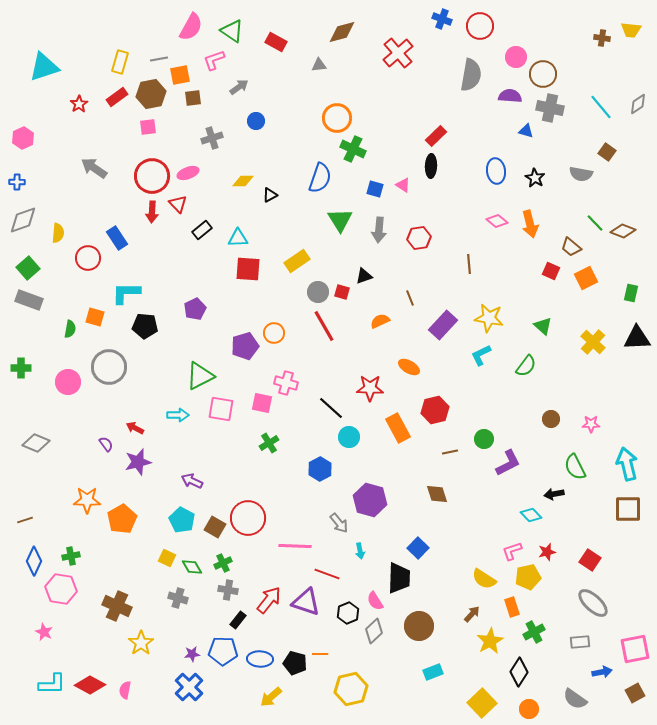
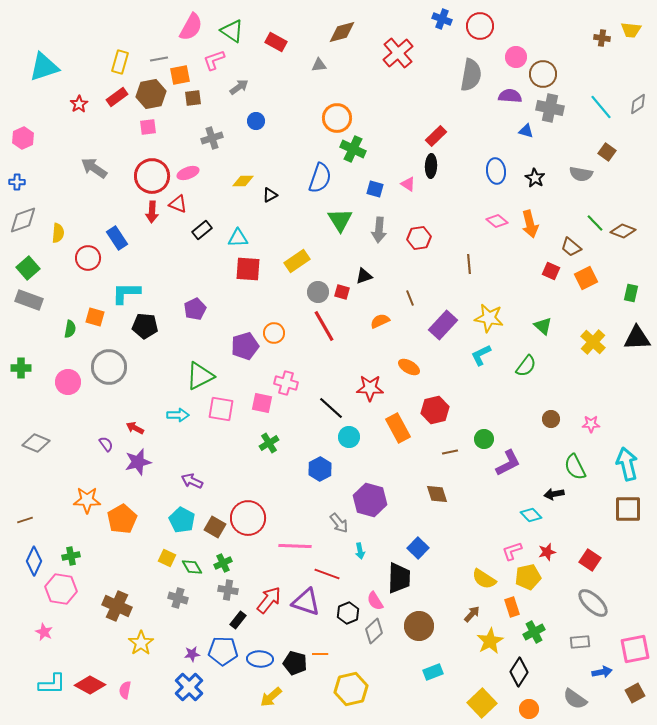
pink triangle at (403, 185): moved 5 px right, 1 px up
red triangle at (178, 204): rotated 24 degrees counterclockwise
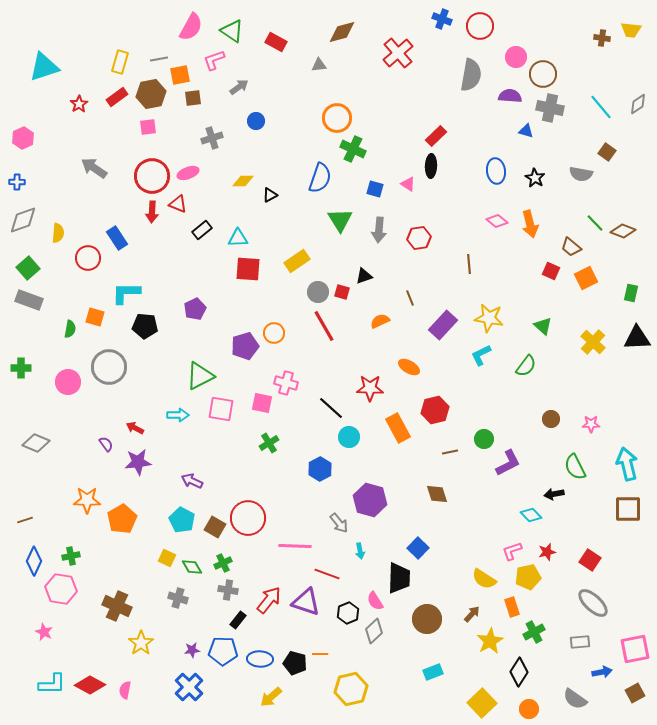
purple star at (138, 462): rotated 8 degrees clockwise
brown circle at (419, 626): moved 8 px right, 7 px up
purple star at (192, 654): moved 4 px up
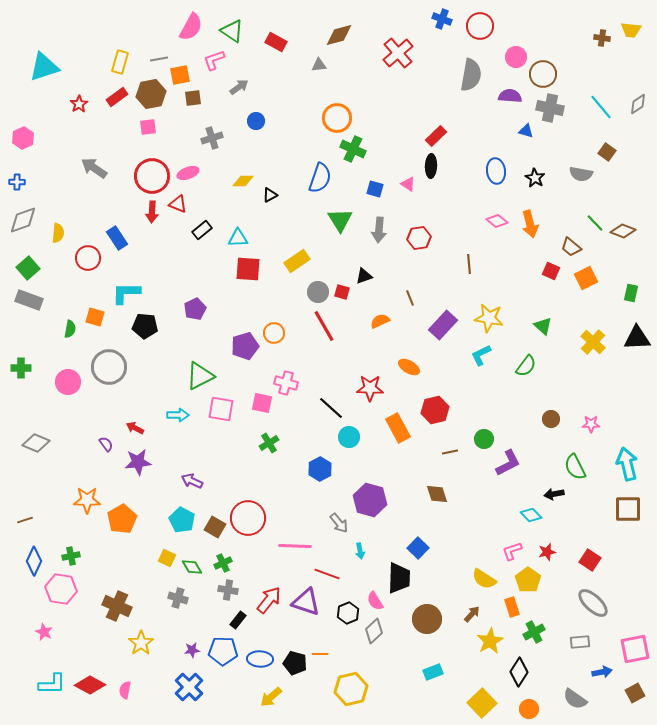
brown diamond at (342, 32): moved 3 px left, 3 px down
yellow pentagon at (528, 577): moved 3 px down; rotated 25 degrees counterclockwise
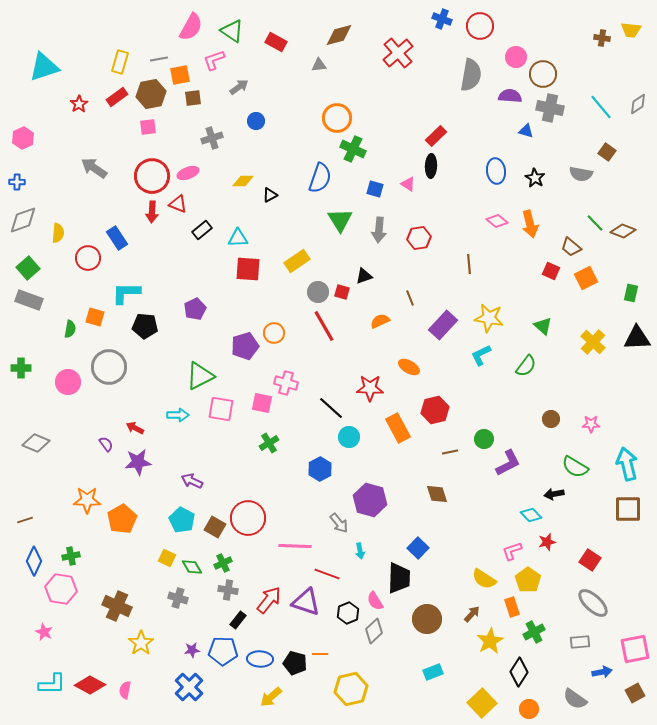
green semicircle at (575, 467): rotated 32 degrees counterclockwise
red star at (547, 552): moved 10 px up
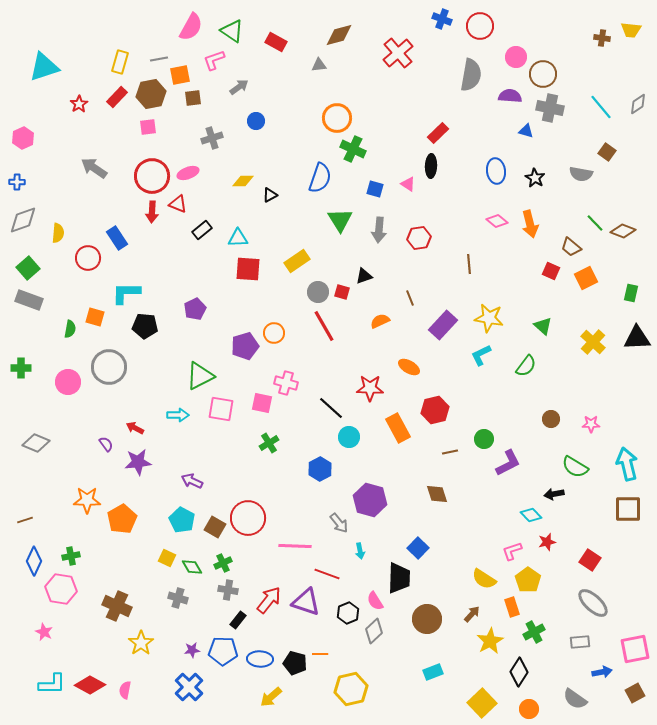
red rectangle at (117, 97): rotated 10 degrees counterclockwise
red rectangle at (436, 136): moved 2 px right, 3 px up
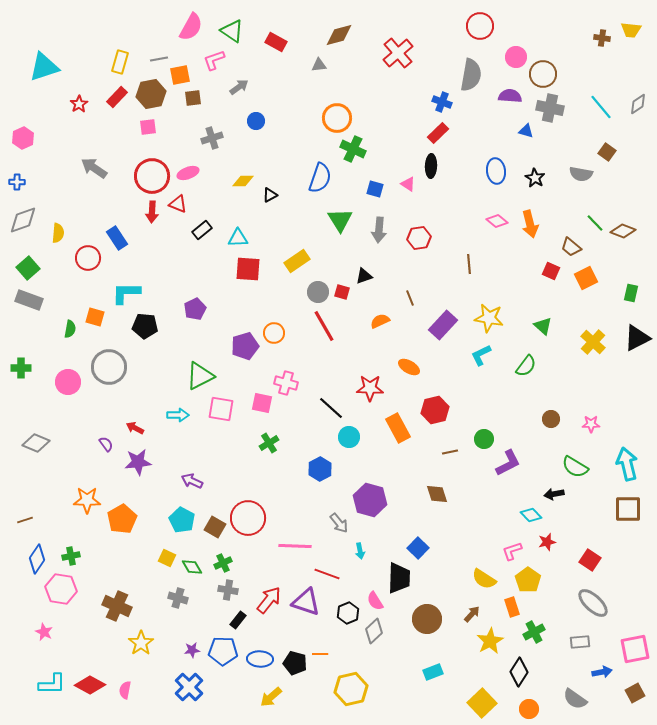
blue cross at (442, 19): moved 83 px down
black triangle at (637, 338): rotated 24 degrees counterclockwise
blue diamond at (34, 561): moved 3 px right, 2 px up; rotated 8 degrees clockwise
